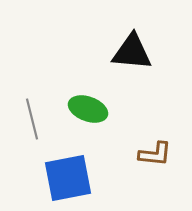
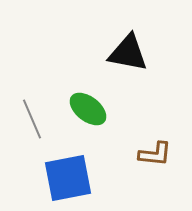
black triangle: moved 4 px left, 1 px down; rotated 6 degrees clockwise
green ellipse: rotated 18 degrees clockwise
gray line: rotated 9 degrees counterclockwise
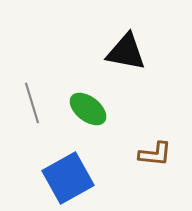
black triangle: moved 2 px left, 1 px up
gray line: moved 16 px up; rotated 6 degrees clockwise
blue square: rotated 18 degrees counterclockwise
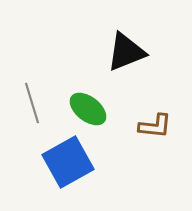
black triangle: rotated 33 degrees counterclockwise
brown L-shape: moved 28 px up
blue square: moved 16 px up
